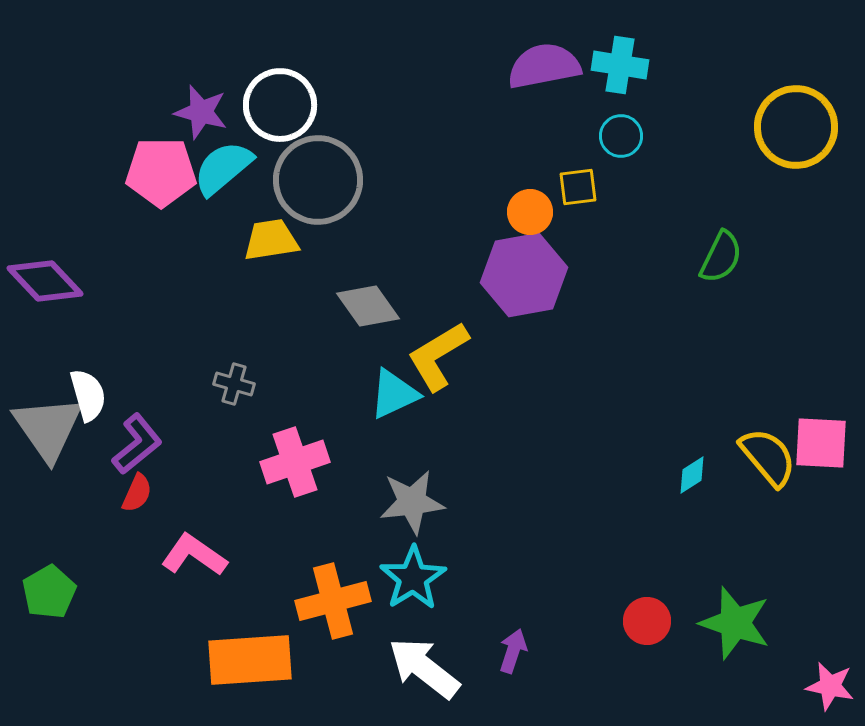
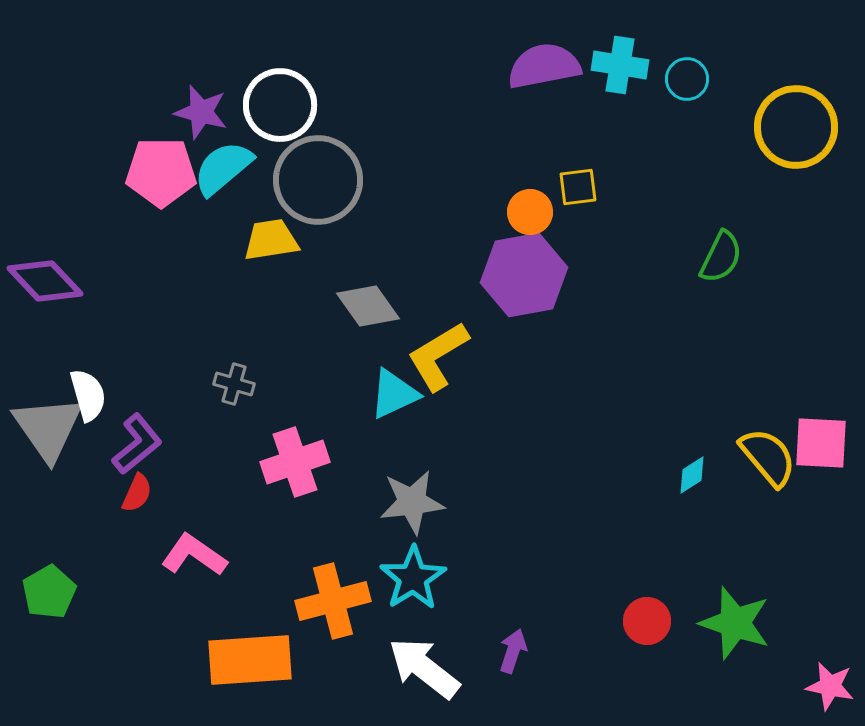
cyan circle: moved 66 px right, 57 px up
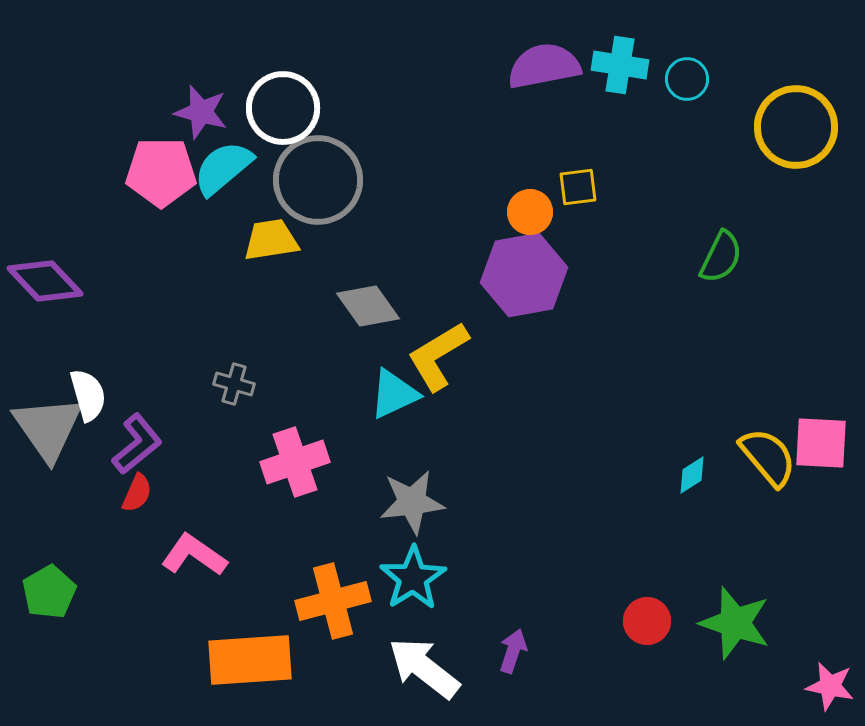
white circle: moved 3 px right, 3 px down
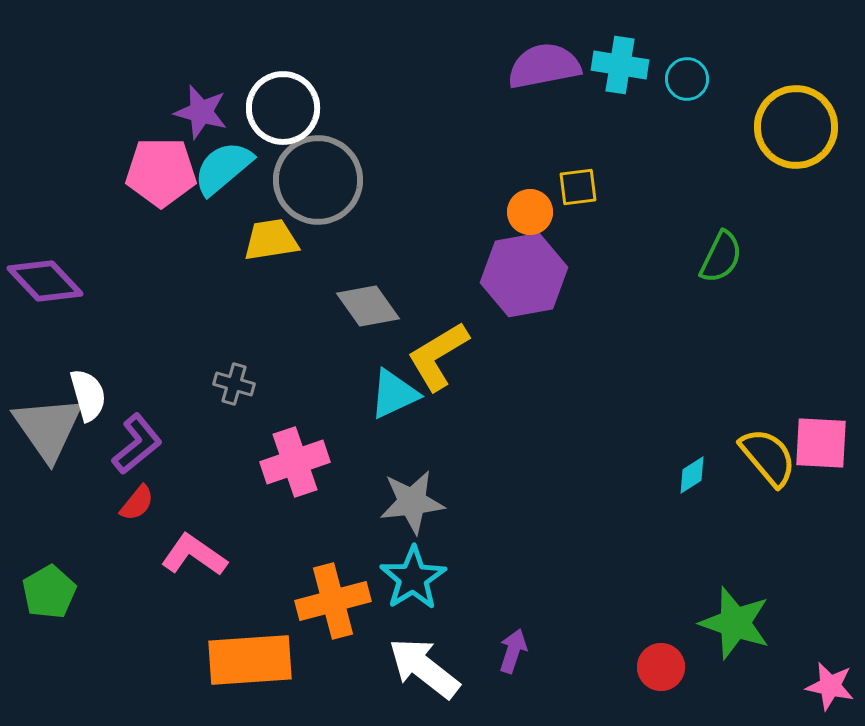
red semicircle: moved 10 px down; rotated 15 degrees clockwise
red circle: moved 14 px right, 46 px down
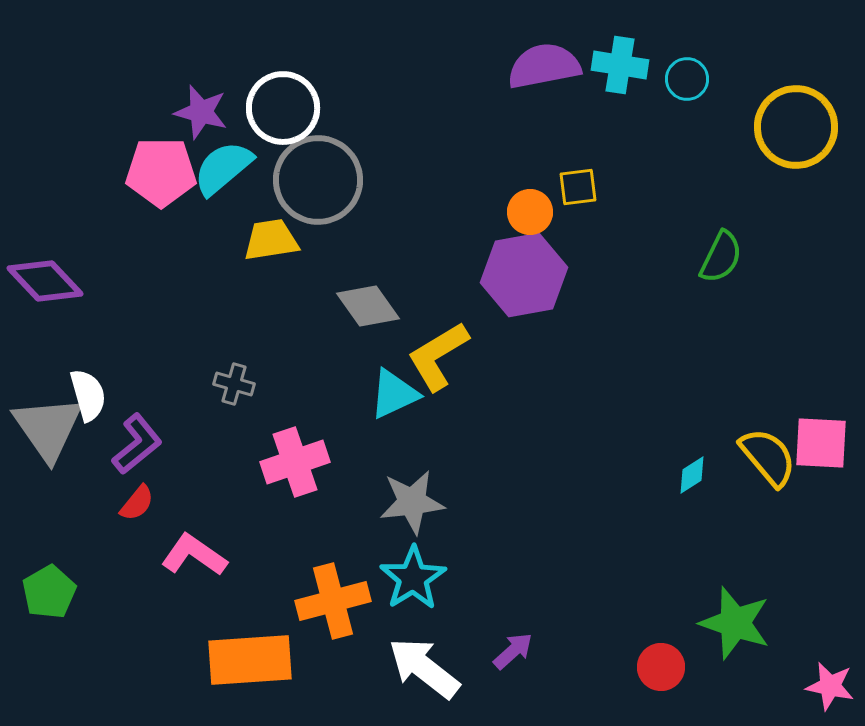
purple arrow: rotated 30 degrees clockwise
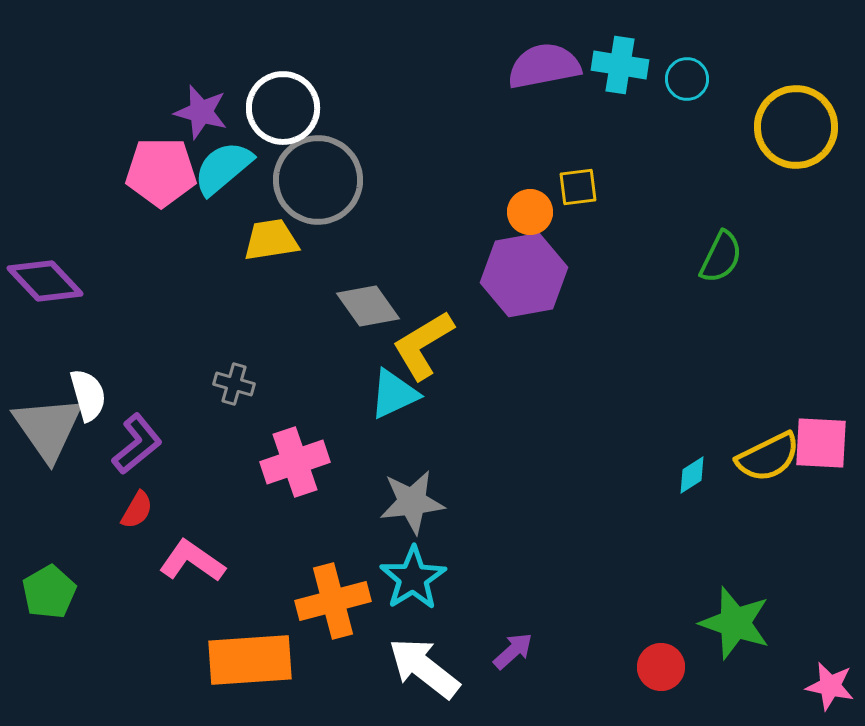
yellow L-shape: moved 15 px left, 11 px up
yellow semicircle: rotated 104 degrees clockwise
red semicircle: moved 7 px down; rotated 9 degrees counterclockwise
pink L-shape: moved 2 px left, 6 px down
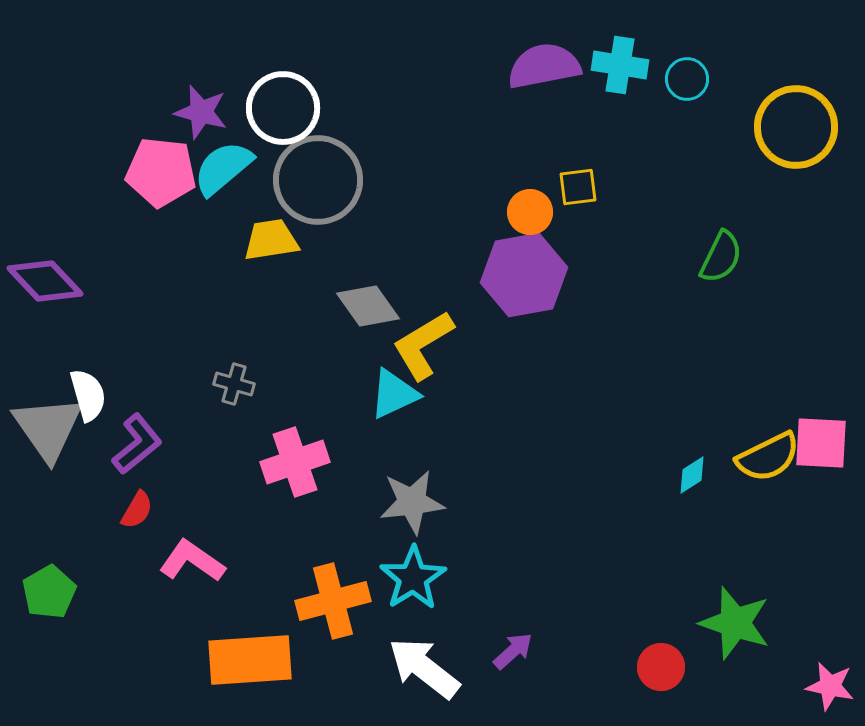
pink pentagon: rotated 6 degrees clockwise
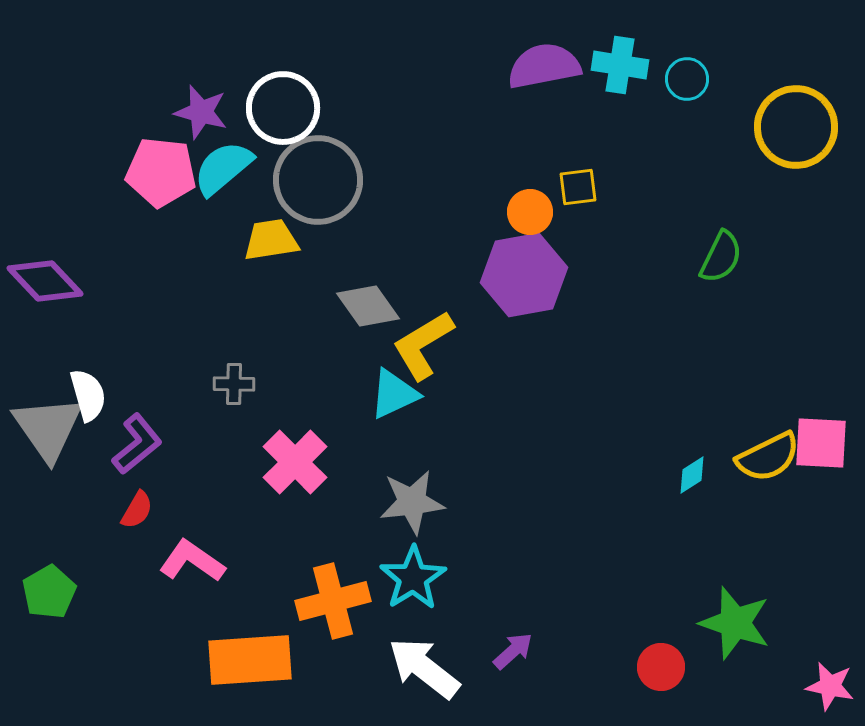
gray cross: rotated 15 degrees counterclockwise
pink cross: rotated 26 degrees counterclockwise
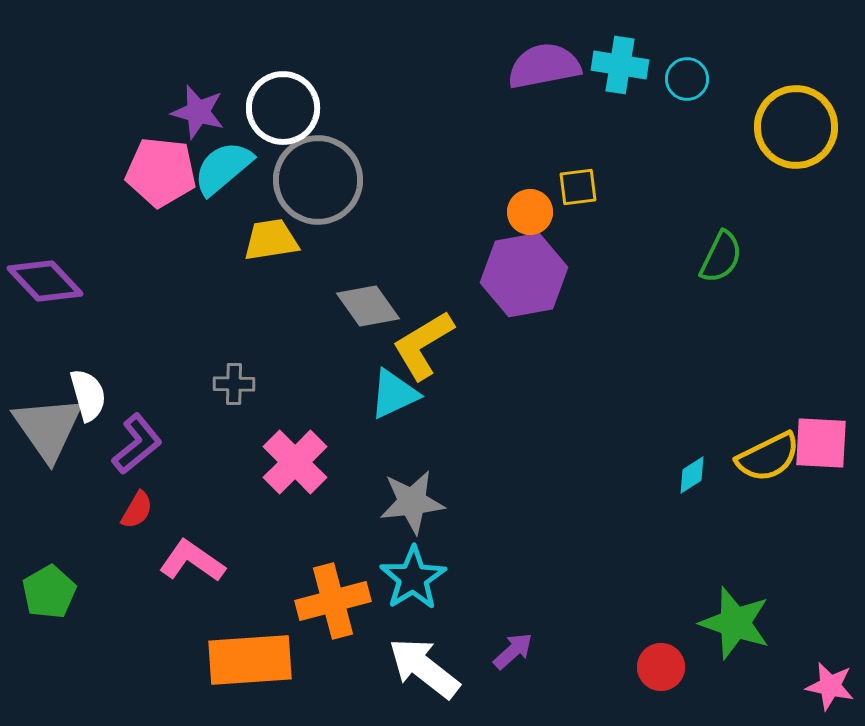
purple star: moved 3 px left
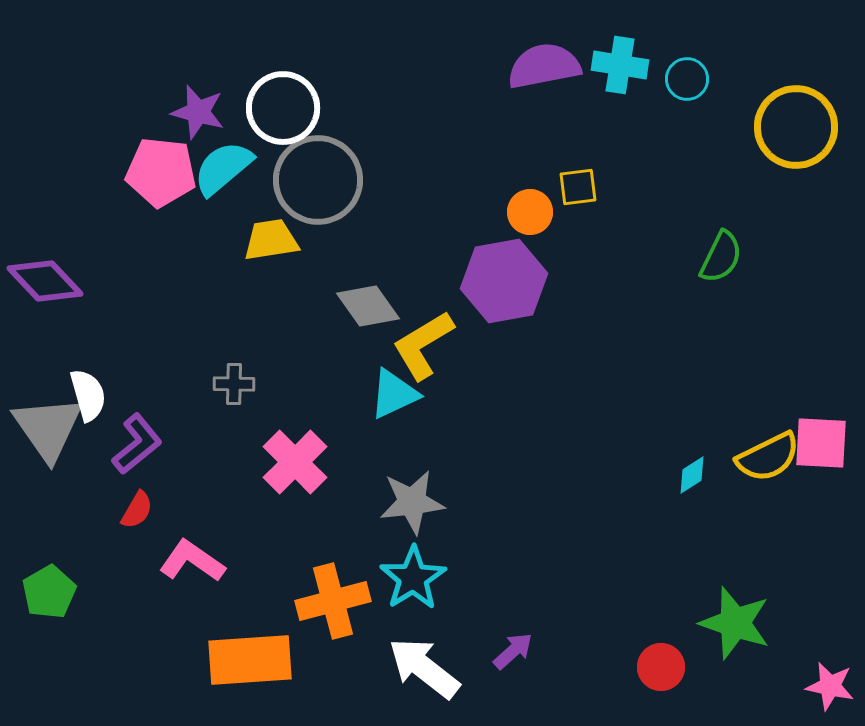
purple hexagon: moved 20 px left, 6 px down
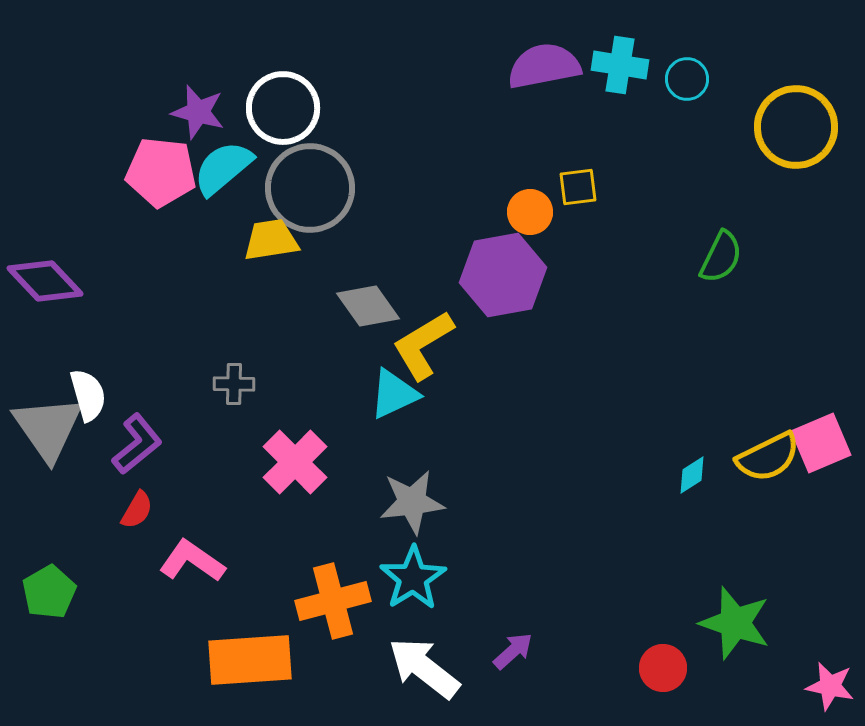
gray circle: moved 8 px left, 8 px down
purple hexagon: moved 1 px left, 6 px up
pink square: rotated 26 degrees counterclockwise
red circle: moved 2 px right, 1 px down
